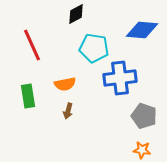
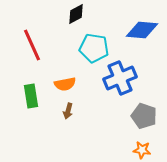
blue cross: rotated 16 degrees counterclockwise
green rectangle: moved 3 px right
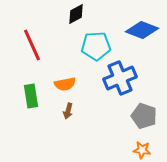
blue diamond: rotated 16 degrees clockwise
cyan pentagon: moved 2 px right, 2 px up; rotated 12 degrees counterclockwise
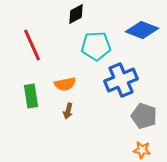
blue cross: moved 1 px right, 2 px down
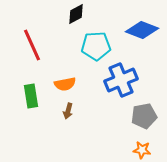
gray pentagon: rotated 30 degrees counterclockwise
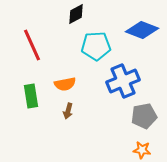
blue cross: moved 2 px right, 1 px down
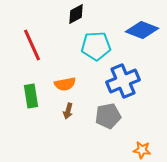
gray pentagon: moved 36 px left
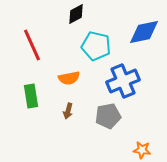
blue diamond: moved 2 px right, 2 px down; rotated 32 degrees counterclockwise
cyan pentagon: rotated 16 degrees clockwise
orange semicircle: moved 4 px right, 6 px up
